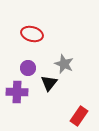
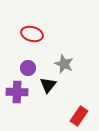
black triangle: moved 1 px left, 2 px down
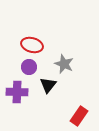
red ellipse: moved 11 px down
purple circle: moved 1 px right, 1 px up
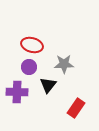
gray star: rotated 24 degrees counterclockwise
red rectangle: moved 3 px left, 8 px up
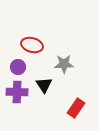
purple circle: moved 11 px left
black triangle: moved 4 px left; rotated 12 degrees counterclockwise
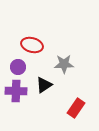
black triangle: rotated 30 degrees clockwise
purple cross: moved 1 px left, 1 px up
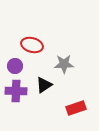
purple circle: moved 3 px left, 1 px up
red rectangle: rotated 36 degrees clockwise
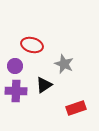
gray star: rotated 24 degrees clockwise
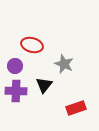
black triangle: rotated 18 degrees counterclockwise
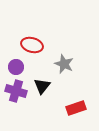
purple circle: moved 1 px right, 1 px down
black triangle: moved 2 px left, 1 px down
purple cross: rotated 15 degrees clockwise
